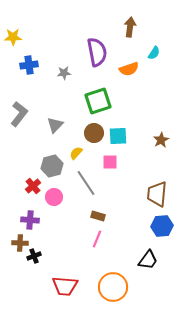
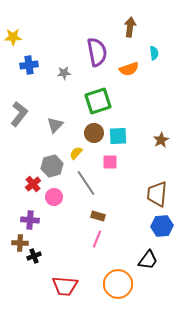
cyan semicircle: rotated 40 degrees counterclockwise
red cross: moved 2 px up
orange circle: moved 5 px right, 3 px up
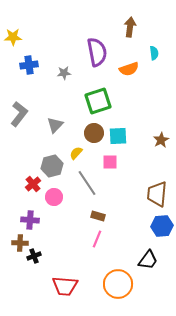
gray line: moved 1 px right
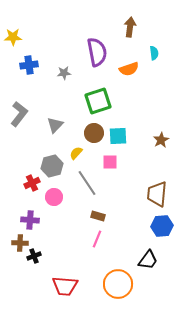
red cross: moved 1 px left, 1 px up; rotated 14 degrees clockwise
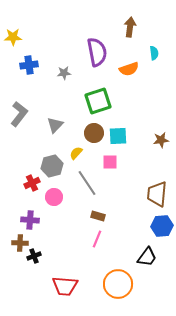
brown star: rotated 21 degrees clockwise
black trapezoid: moved 1 px left, 3 px up
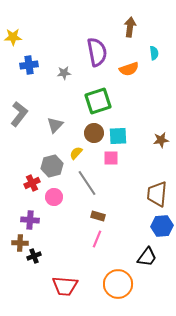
pink square: moved 1 px right, 4 px up
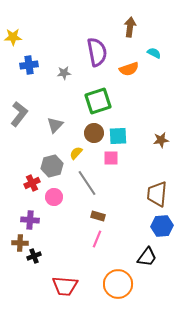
cyan semicircle: rotated 56 degrees counterclockwise
